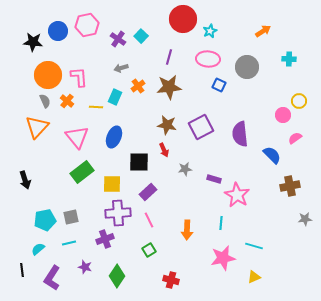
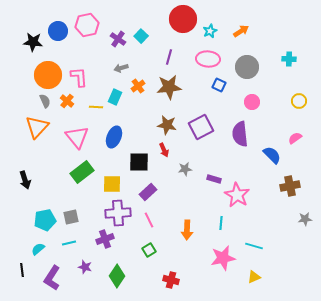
orange arrow at (263, 31): moved 22 px left
pink circle at (283, 115): moved 31 px left, 13 px up
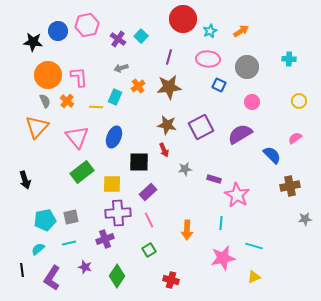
purple semicircle at (240, 134): rotated 65 degrees clockwise
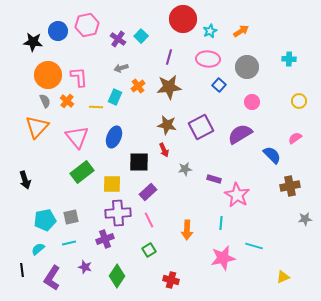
blue square at (219, 85): rotated 16 degrees clockwise
yellow triangle at (254, 277): moved 29 px right
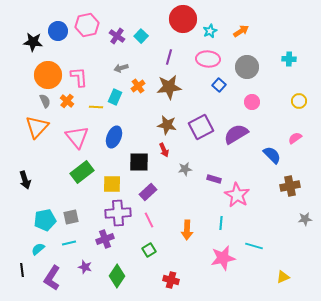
purple cross at (118, 39): moved 1 px left, 3 px up
purple semicircle at (240, 134): moved 4 px left
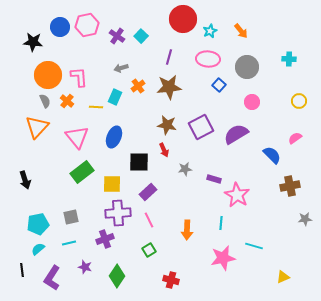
blue circle at (58, 31): moved 2 px right, 4 px up
orange arrow at (241, 31): rotated 84 degrees clockwise
cyan pentagon at (45, 220): moved 7 px left, 4 px down
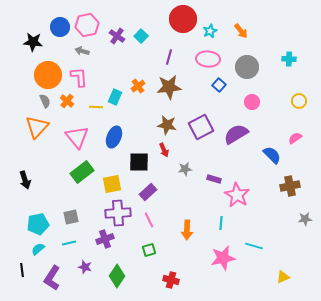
gray arrow at (121, 68): moved 39 px left, 17 px up; rotated 32 degrees clockwise
yellow square at (112, 184): rotated 12 degrees counterclockwise
green square at (149, 250): rotated 16 degrees clockwise
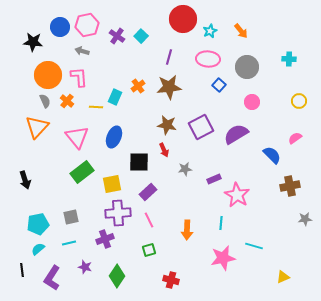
purple rectangle at (214, 179): rotated 40 degrees counterclockwise
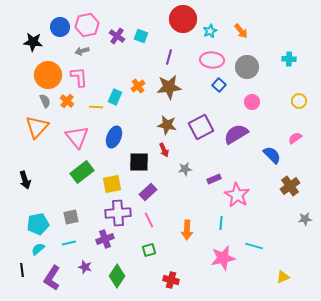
cyan square at (141, 36): rotated 24 degrees counterclockwise
gray arrow at (82, 51): rotated 32 degrees counterclockwise
pink ellipse at (208, 59): moved 4 px right, 1 px down
brown cross at (290, 186): rotated 24 degrees counterclockwise
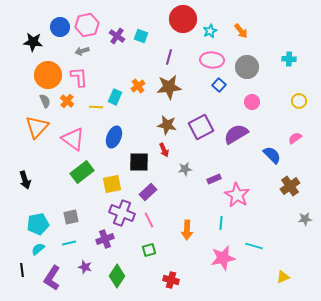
pink triangle at (77, 137): moved 4 px left, 2 px down; rotated 15 degrees counterclockwise
purple cross at (118, 213): moved 4 px right; rotated 25 degrees clockwise
